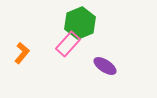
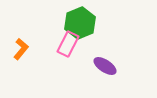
pink rectangle: rotated 15 degrees counterclockwise
orange L-shape: moved 1 px left, 4 px up
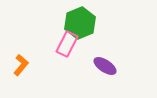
pink rectangle: moved 1 px left
orange L-shape: moved 16 px down
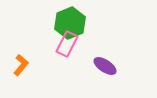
green hexagon: moved 10 px left
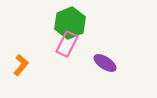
purple ellipse: moved 3 px up
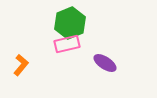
pink rectangle: rotated 50 degrees clockwise
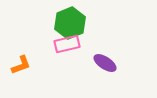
orange L-shape: rotated 30 degrees clockwise
